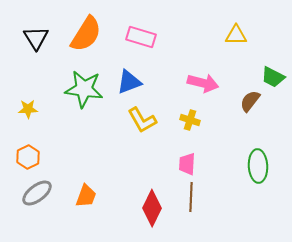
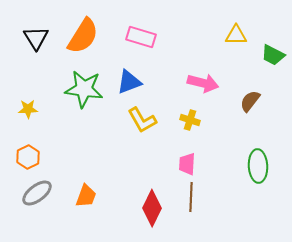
orange semicircle: moved 3 px left, 2 px down
green trapezoid: moved 22 px up
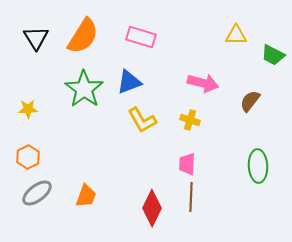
green star: rotated 27 degrees clockwise
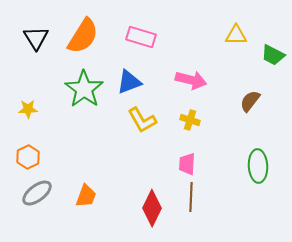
pink arrow: moved 12 px left, 3 px up
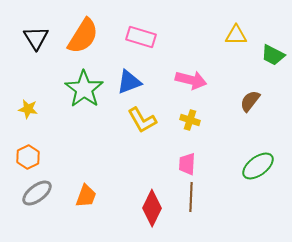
yellow star: rotated 12 degrees clockwise
green ellipse: rotated 56 degrees clockwise
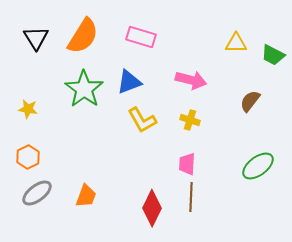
yellow triangle: moved 8 px down
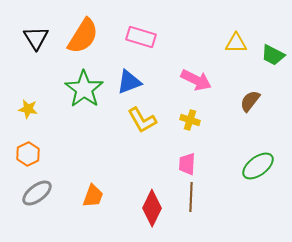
pink arrow: moved 5 px right; rotated 12 degrees clockwise
orange hexagon: moved 3 px up
orange trapezoid: moved 7 px right
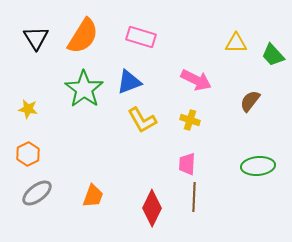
green trapezoid: rotated 20 degrees clockwise
green ellipse: rotated 32 degrees clockwise
brown line: moved 3 px right
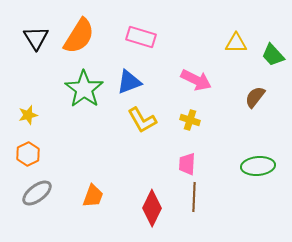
orange semicircle: moved 4 px left
brown semicircle: moved 5 px right, 4 px up
yellow star: moved 6 px down; rotated 24 degrees counterclockwise
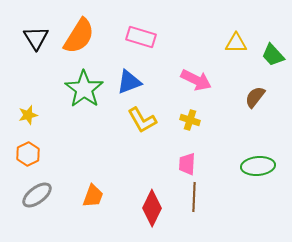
gray ellipse: moved 2 px down
